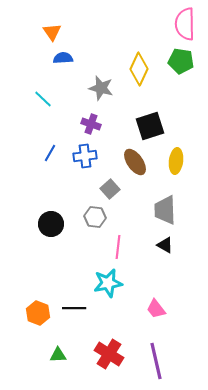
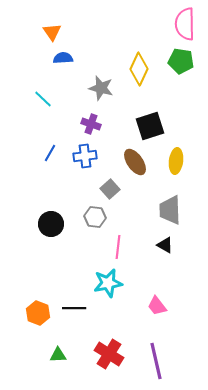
gray trapezoid: moved 5 px right
pink trapezoid: moved 1 px right, 3 px up
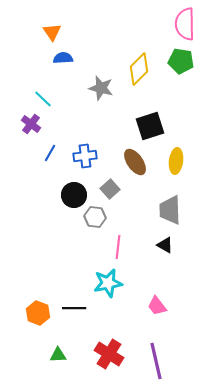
yellow diamond: rotated 20 degrees clockwise
purple cross: moved 60 px left; rotated 18 degrees clockwise
black circle: moved 23 px right, 29 px up
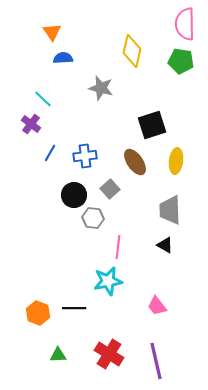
yellow diamond: moved 7 px left, 18 px up; rotated 32 degrees counterclockwise
black square: moved 2 px right, 1 px up
gray hexagon: moved 2 px left, 1 px down
cyan star: moved 2 px up
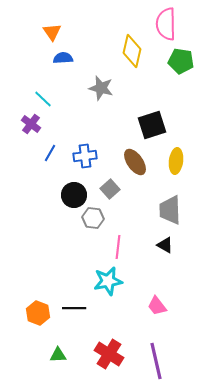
pink semicircle: moved 19 px left
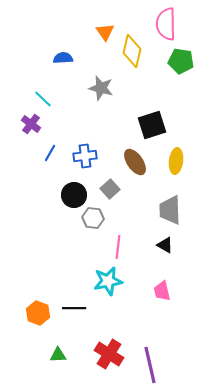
orange triangle: moved 53 px right
pink trapezoid: moved 5 px right, 15 px up; rotated 25 degrees clockwise
purple line: moved 6 px left, 4 px down
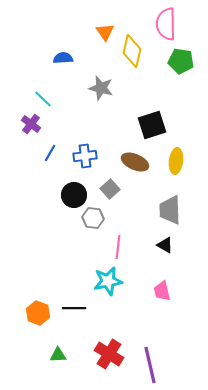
brown ellipse: rotated 32 degrees counterclockwise
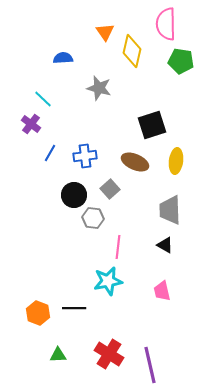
gray star: moved 2 px left
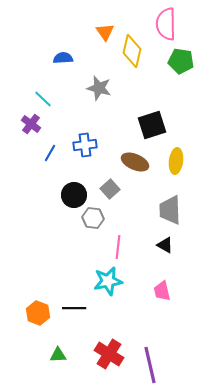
blue cross: moved 11 px up
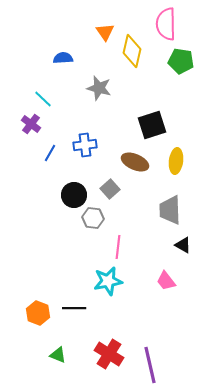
black triangle: moved 18 px right
pink trapezoid: moved 4 px right, 10 px up; rotated 25 degrees counterclockwise
green triangle: rotated 24 degrees clockwise
